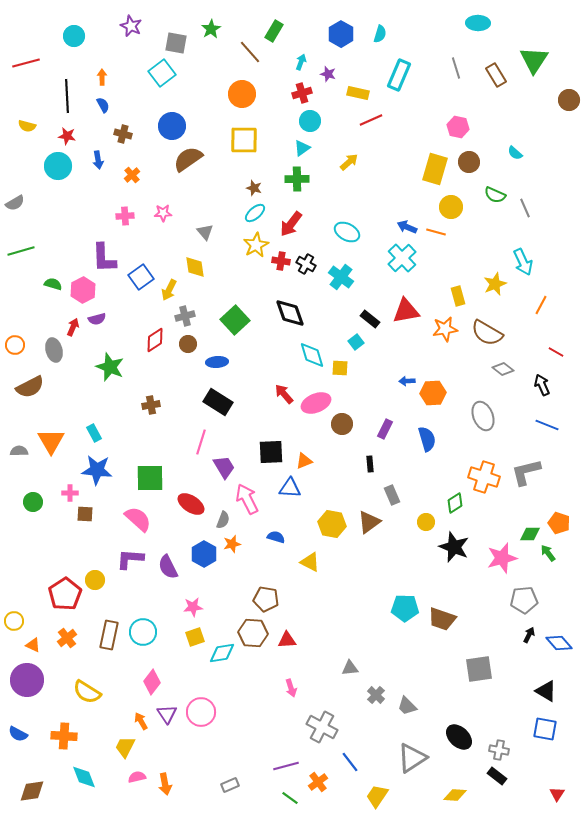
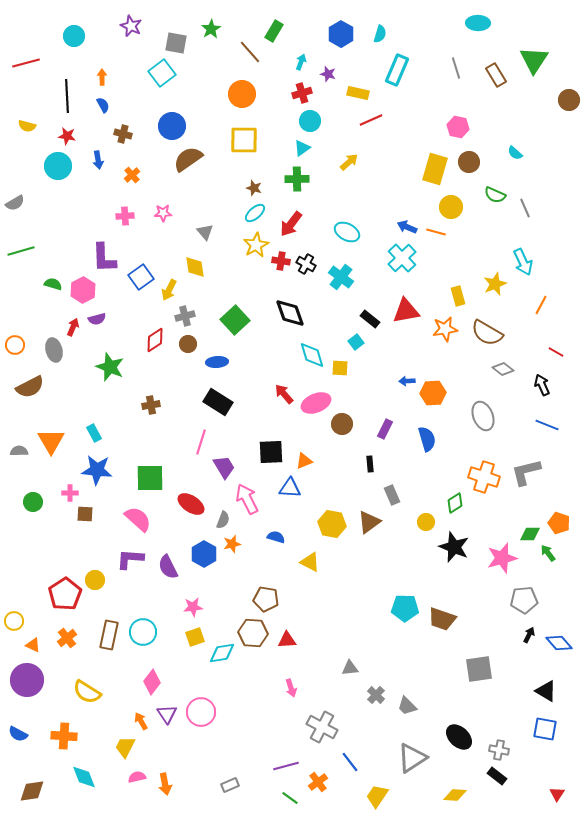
cyan rectangle at (399, 75): moved 2 px left, 5 px up
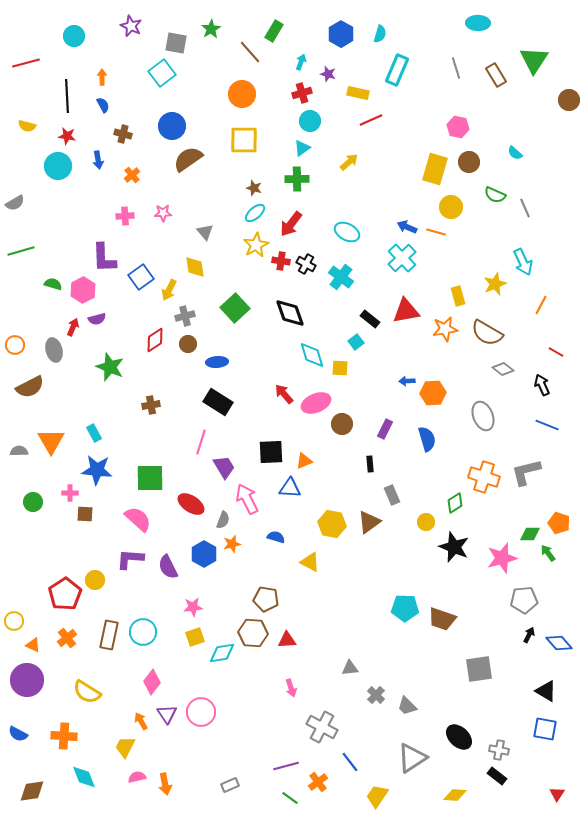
green square at (235, 320): moved 12 px up
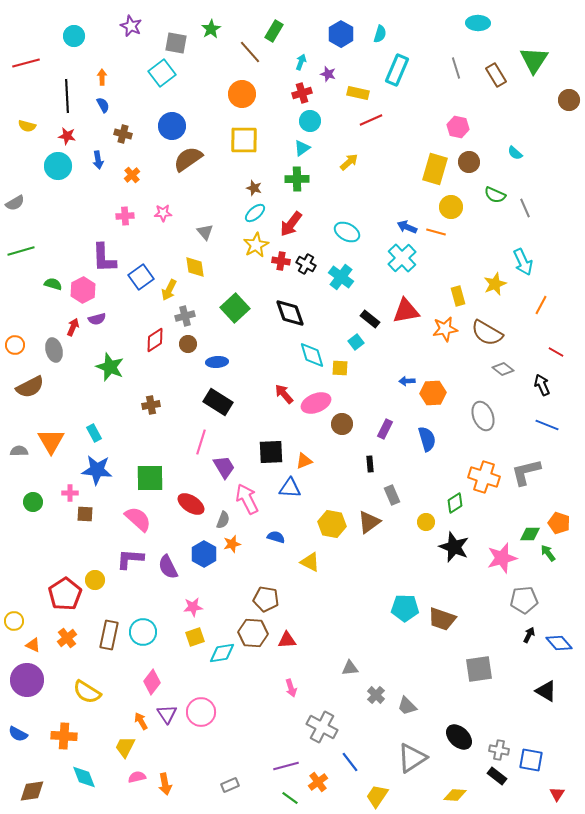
blue square at (545, 729): moved 14 px left, 31 px down
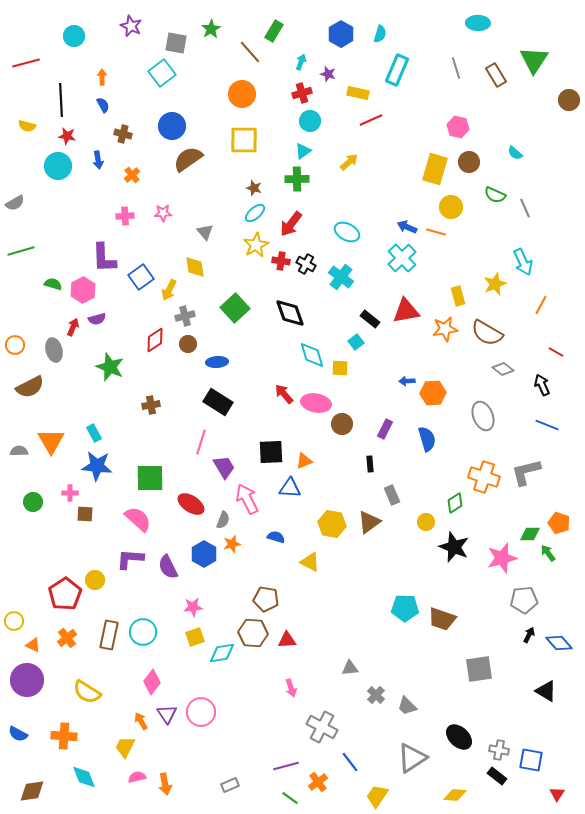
black line at (67, 96): moved 6 px left, 4 px down
cyan triangle at (302, 148): moved 1 px right, 3 px down
pink ellipse at (316, 403): rotated 32 degrees clockwise
blue star at (97, 470): moved 4 px up
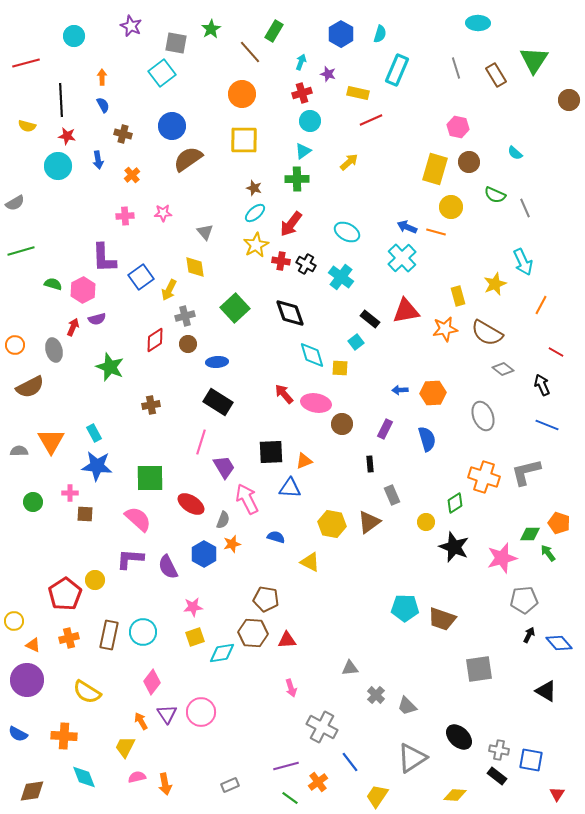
blue arrow at (407, 381): moved 7 px left, 9 px down
orange cross at (67, 638): moved 2 px right; rotated 24 degrees clockwise
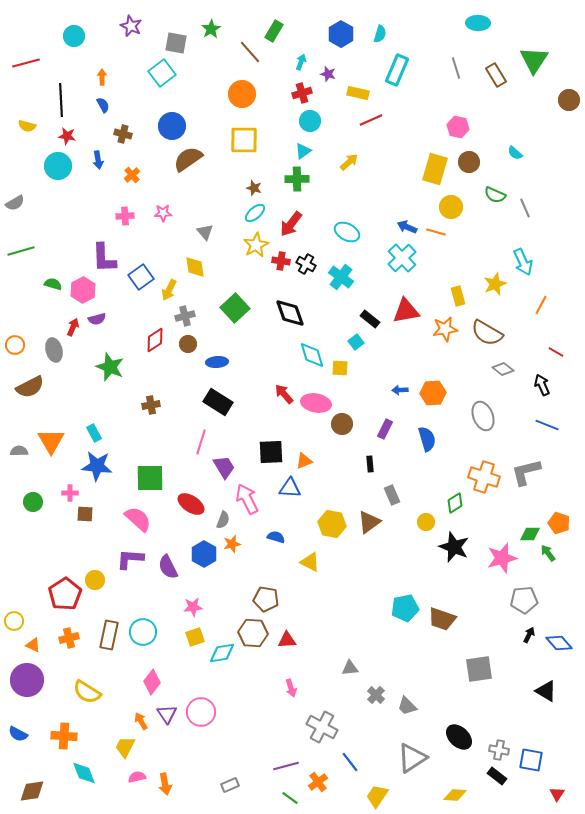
cyan pentagon at (405, 608): rotated 12 degrees counterclockwise
cyan diamond at (84, 777): moved 4 px up
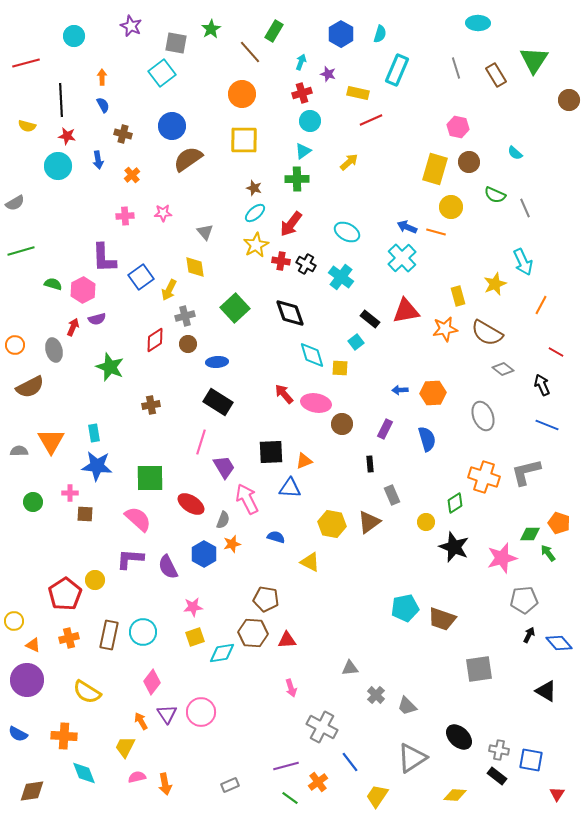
cyan rectangle at (94, 433): rotated 18 degrees clockwise
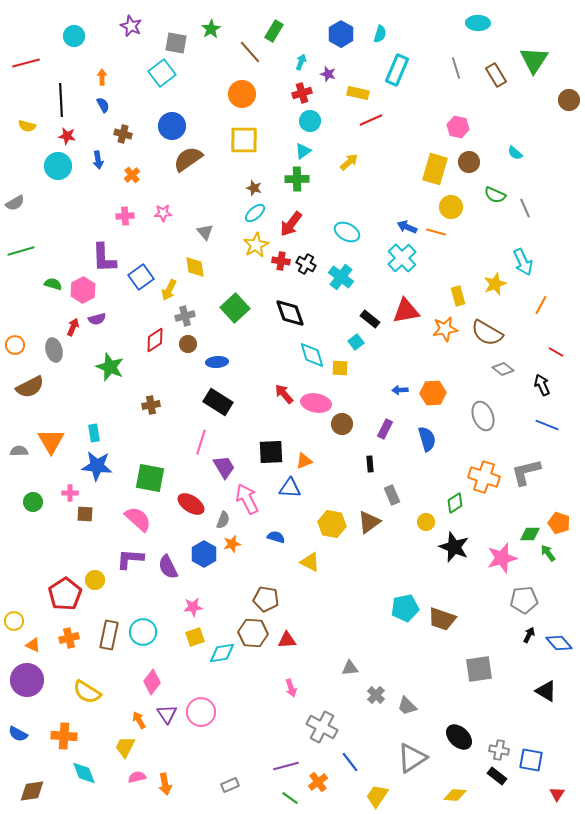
green square at (150, 478): rotated 12 degrees clockwise
orange arrow at (141, 721): moved 2 px left, 1 px up
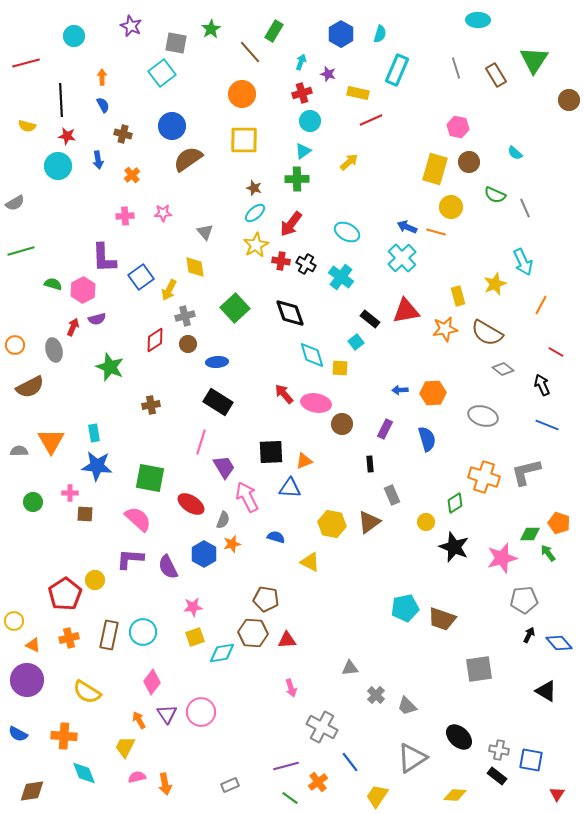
cyan ellipse at (478, 23): moved 3 px up
gray ellipse at (483, 416): rotated 52 degrees counterclockwise
pink arrow at (247, 499): moved 2 px up
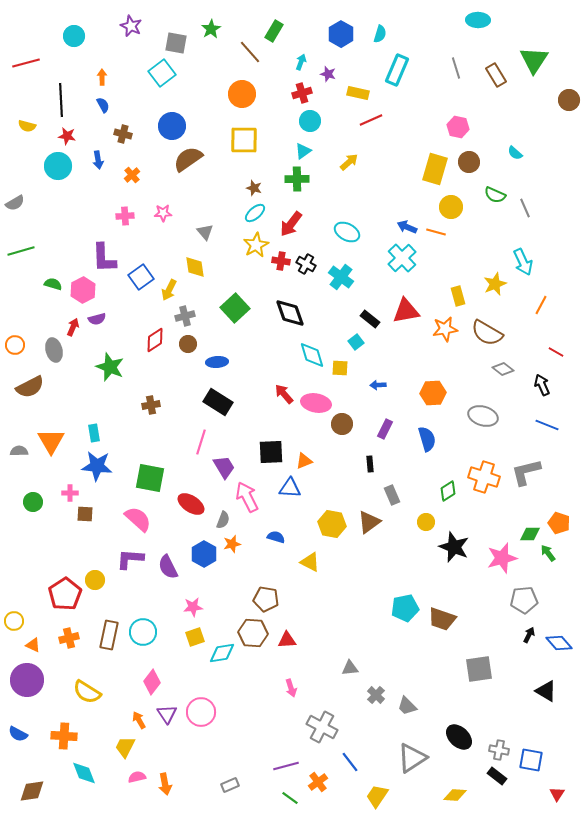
blue arrow at (400, 390): moved 22 px left, 5 px up
green diamond at (455, 503): moved 7 px left, 12 px up
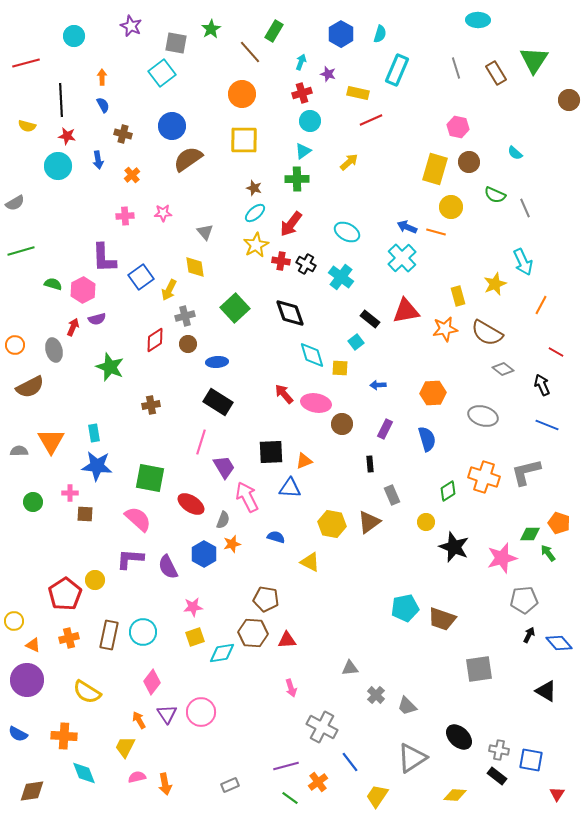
brown rectangle at (496, 75): moved 2 px up
